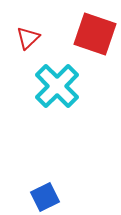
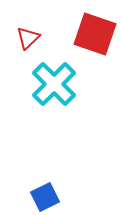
cyan cross: moved 3 px left, 2 px up
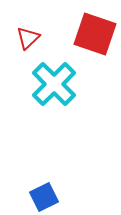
blue square: moved 1 px left
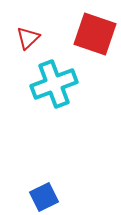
cyan cross: rotated 24 degrees clockwise
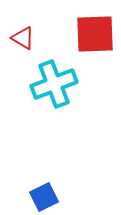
red square: rotated 21 degrees counterclockwise
red triangle: moved 5 px left; rotated 45 degrees counterclockwise
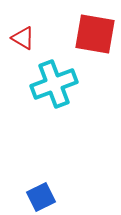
red square: rotated 12 degrees clockwise
blue square: moved 3 px left
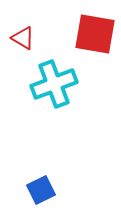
blue square: moved 7 px up
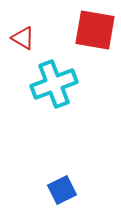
red square: moved 4 px up
blue square: moved 21 px right
